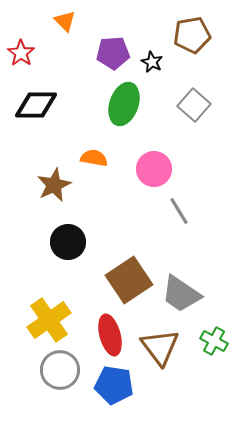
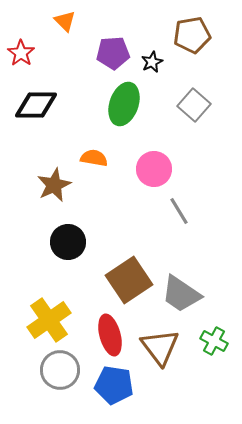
black star: rotated 20 degrees clockwise
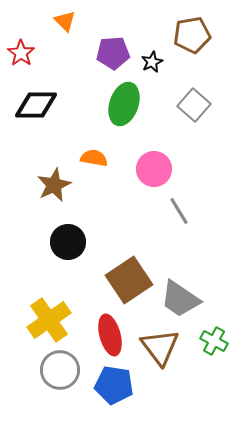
gray trapezoid: moved 1 px left, 5 px down
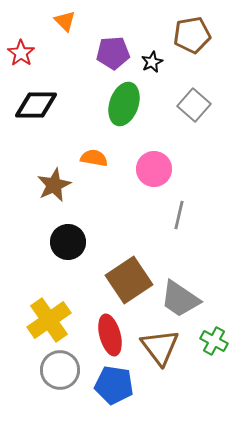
gray line: moved 4 px down; rotated 44 degrees clockwise
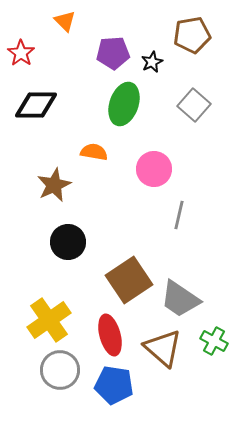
orange semicircle: moved 6 px up
brown triangle: moved 3 px right, 1 px down; rotated 12 degrees counterclockwise
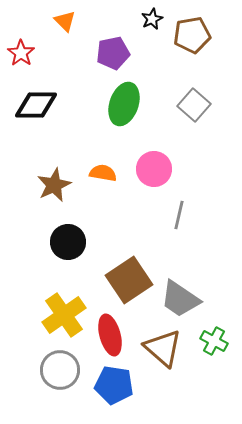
purple pentagon: rotated 8 degrees counterclockwise
black star: moved 43 px up
orange semicircle: moved 9 px right, 21 px down
yellow cross: moved 15 px right, 5 px up
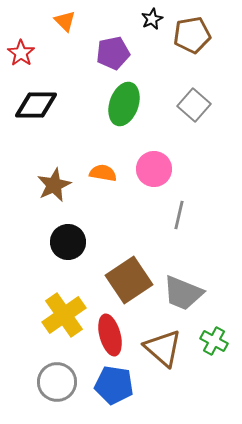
gray trapezoid: moved 3 px right, 6 px up; rotated 12 degrees counterclockwise
gray circle: moved 3 px left, 12 px down
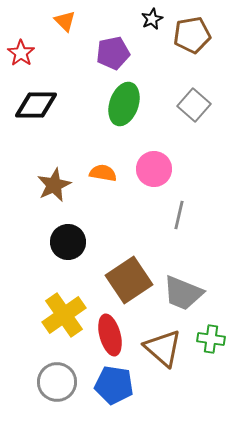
green cross: moved 3 px left, 2 px up; rotated 20 degrees counterclockwise
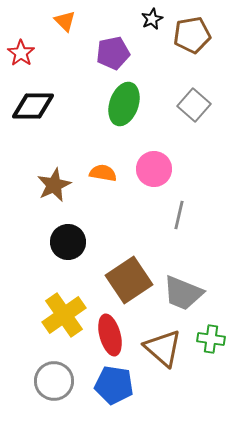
black diamond: moved 3 px left, 1 px down
gray circle: moved 3 px left, 1 px up
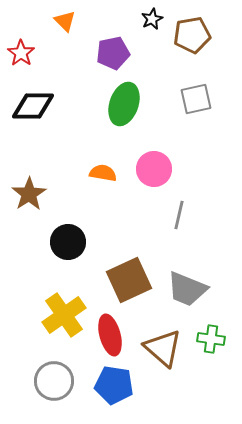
gray square: moved 2 px right, 6 px up; rotated 36 degrees clockwise
brown star: moved 25 px left, 9 px down; rotated 8 degrees counterclockwise
brown square: rotated 9 degrees clockwise
gray trapezoid: moved 4 px right, 4 px up
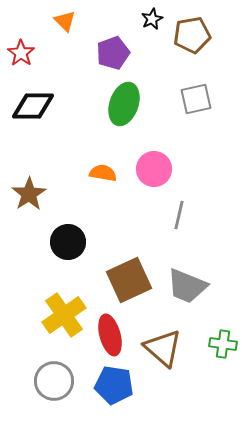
purple pentagon: rotated 8 degrees counterclockwise
gray trapezoid: moved 3 px up
green cross: moved 12 px right, 5 px down
